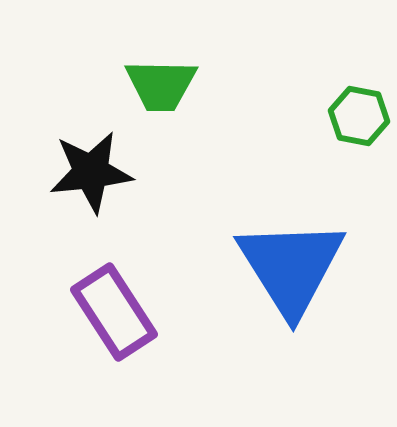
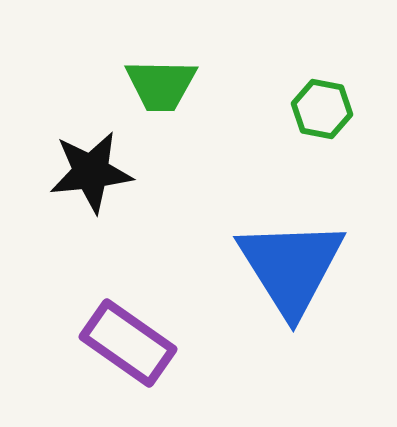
green hexagon: moved 37 px left, 7 px up
purple rectangle: moved 14 px right, 31 px down; rotated 22 degrees counterclockwise
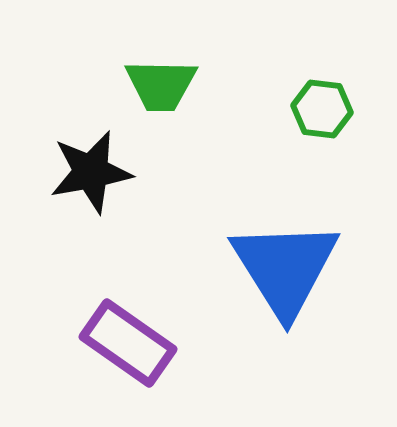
green hexagon: rotated 4 degrees counterclockwise
black star: rotated 4 degrees counterclockwise
blue triangle: moved 6 px left, 1 px down
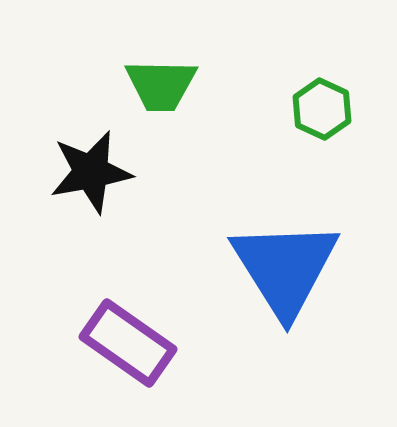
green hexagon: rotated 18 degrees clockwise
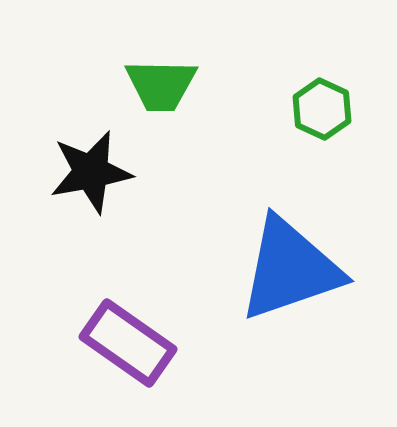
blue triangle: moved 5 px right, 1 px down; rotated 43 degrees clockwise
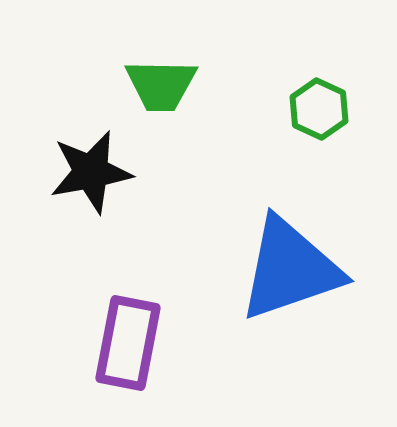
green hexagon: moved 3 px left
purple rectangle: rotated 66 degrees clockwise
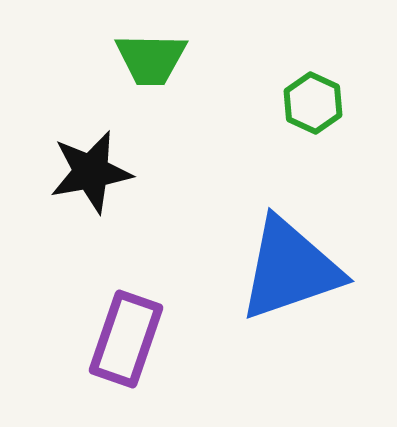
green trapezoid: moved 10 px left, 26 px up
green hexagon: moved 6 px left, 6 px up
purple rectangle: moved 2 px left, 4 px up; rotated 8 degrees clockwise
